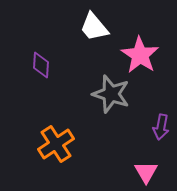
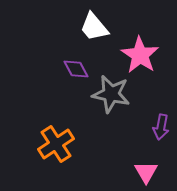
purple diamond: moved 35 px right, 4 px down; rotated 32 degrees counterclockwise
gray star: rotated 6 degrees counterclockwise
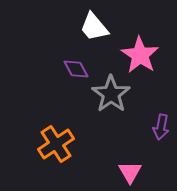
gray star: rotated 24 degrees clockwise
pink triangle: moved 16 px left
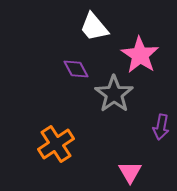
gray star: moved 3 px right
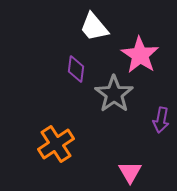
purple diamond: rotated 36 degrees clockwise
purple arrow: moved 7 px up
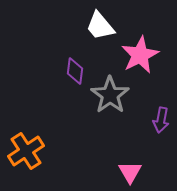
white trapezoid: moved 6 px right, 1 px up
pink star: rotated 12 degrees clockwise
purple diamond: moved 1 px left, 2 px down
gray star: moved 4 px left, 1 px down
orange cross: moved 30 px left, 7 px down
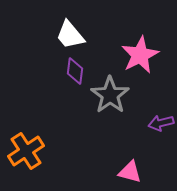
white trapezoid: moved 30 px left, 9 px down
purple arrow: moved 3 px down; rotated 65 degrees clockwise
pink triangle: rotated 45 degrees counterclockwise
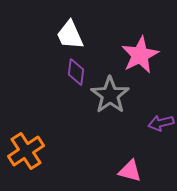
white trapezoid: rotated 16 degrees clockwise
purple diamond: moved 1 px right, 1 px down
pink triangle: moved 1 px up
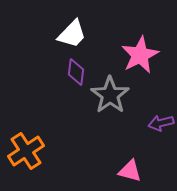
white trapezoid: moved 2 px right, 1 px up; rotated 112 degrees counterclockwise
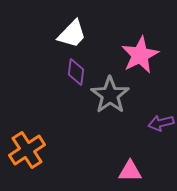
orange cross: moved 1 px right, 1 px up
pink triangle: rotated 15 degrees counterclockwise
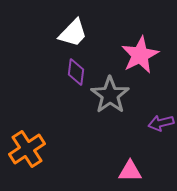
white trapezoid: moved 1 px right, 1 px up
orange cross: moved 1 px up
